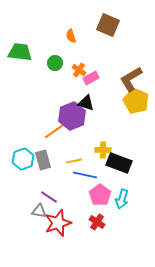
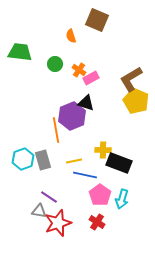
brown square: moved 11 px left, 5 px up
green circle: moved 1 px down
orange line: rotated 65 degrees counterclockwise
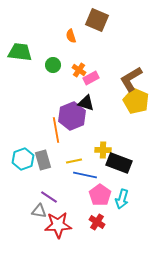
green circle: moved 2 px left, 1 px down
red star: moved 2 px down; rotated 16 degrees clockwise
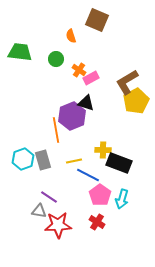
green circle: moved 3 px right, 6 px up
brown L-shape: moved 4 px left, 3 px down
yellow pentagon: rotated 20 degrees clockwise
blue line: moved 3 px right; rotated 15 degrees clockwise
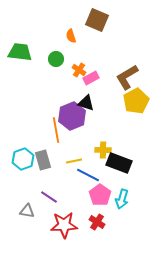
brown L-shape: moved 5 px up
gray triangle: moved 12 px left
red star: moved 6 px right
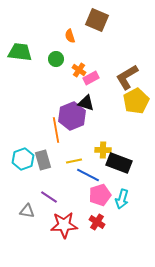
orange semicircle: moved 1 px left
pink pentagon: rotated 20 degrees clockwise
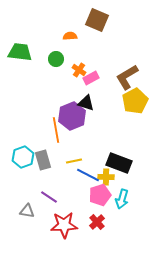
orange semicircle: rotated 104 degrees clockwise
yellow pentagon: moved 1 px left
yellow cross: moved 3 px right, 27 px down
cyan hexagon: moved 2 px up
red cross: rotated 14 degrees clockwise
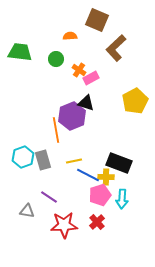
brown L-shape: moved 11 px left, 29 px up; rotated 12 degrees counterclockwise
cyan arrow: rotated 12 degrees counterclockwise
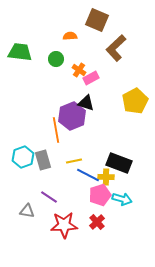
cyan arrow: rotated 78 degrees counterclockwise
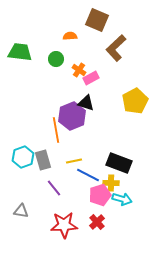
yellow cross: moved 5 px right, 6 px down
purple line: moved 5 px right, 9 px up; rotated 18 degrees clockwise
gray triangle: moved 6 px left
